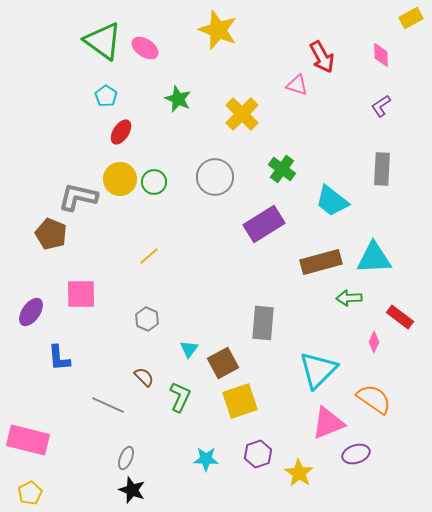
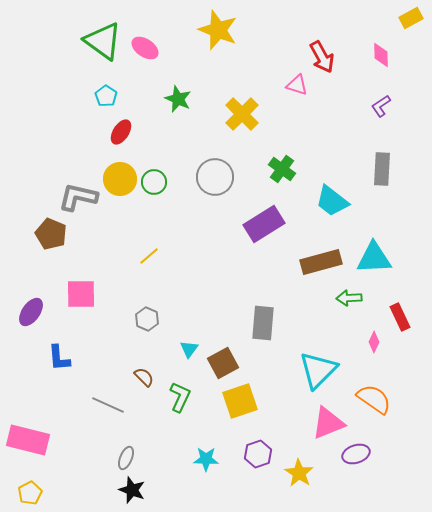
red rectangle at (400, 317): rotated 28 degrees clockwise
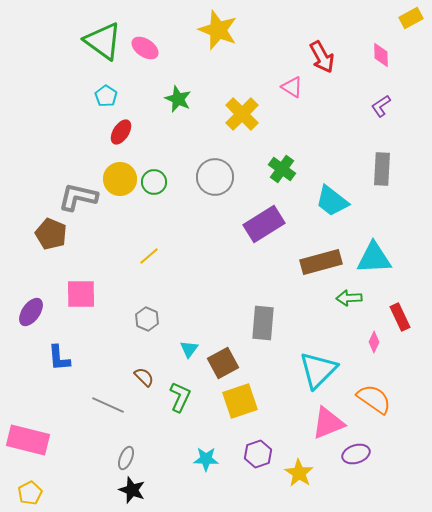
pink triangle at (297, 85): moved 5 px left, 2 px down; rotated 15 degrees clockwise
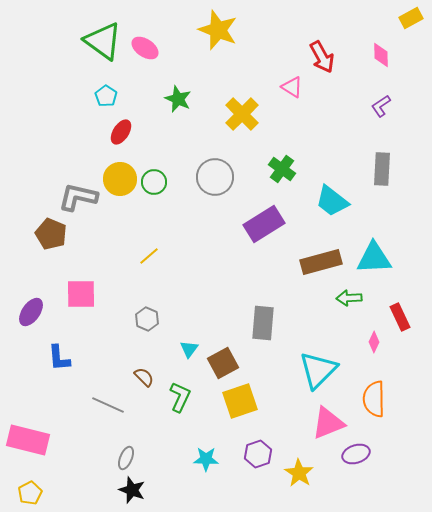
orange semicircle at (374, 399): rotated 126 degrees counterclockwise
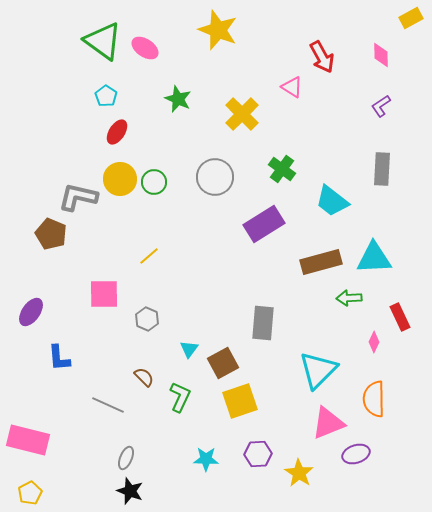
red ellipse at (121, 132): moved 4 px left
pink square at (81, 294): moved 23 px right
purple hexagon at (258, 454): rotated 16 degrees clockwise
black star at (132, 490): moved 2 px left, 1 px down
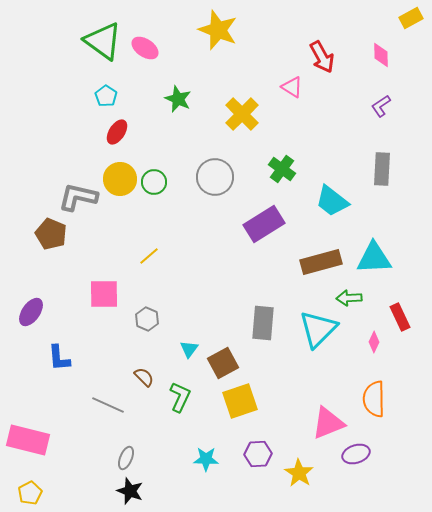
cyan triangle at (318, 370): moved 41 px up
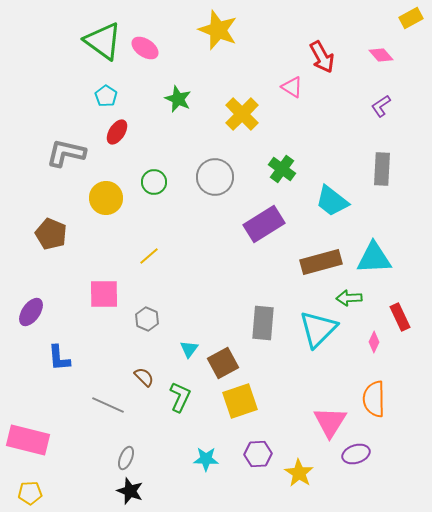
pink diamond at (381, 55): rotated 40 degrees counterclockwise
yellow circle at (120, 179): moved 14 px left, 19 px down
gray L-shape at (78, 197): moved 12 px left, 44 px up
pink triangle at (328, 423): moved 2 px right, 1 px up; rotated 36 degrees counterclockwise
yellow pentagon at (30, 493): rotated 25 degrees clockwise
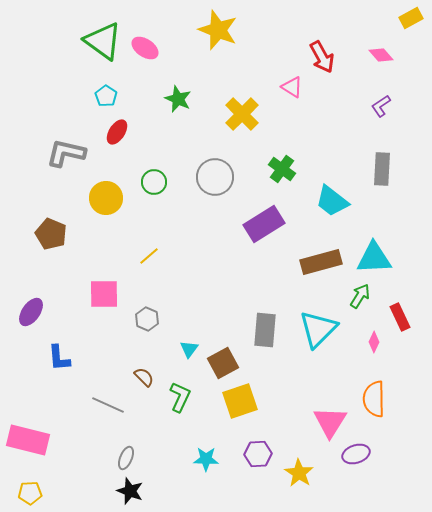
green arrow at (349, 298): moved 11 px right, 2 px up; rotated 125 degrees clockwise
gray rectangle at (263, 323): moved 2 px right, 7 px down
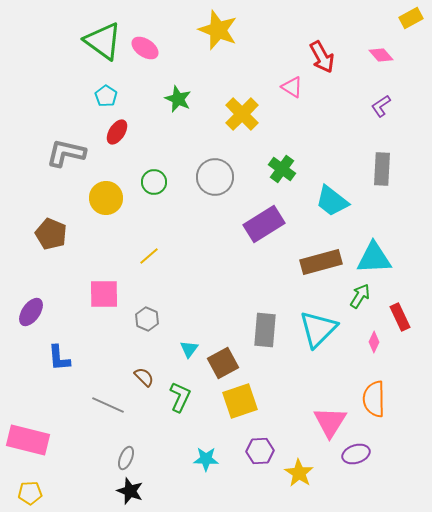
purple hexagon at (258, 454): moved 2 px right, 3 px up
